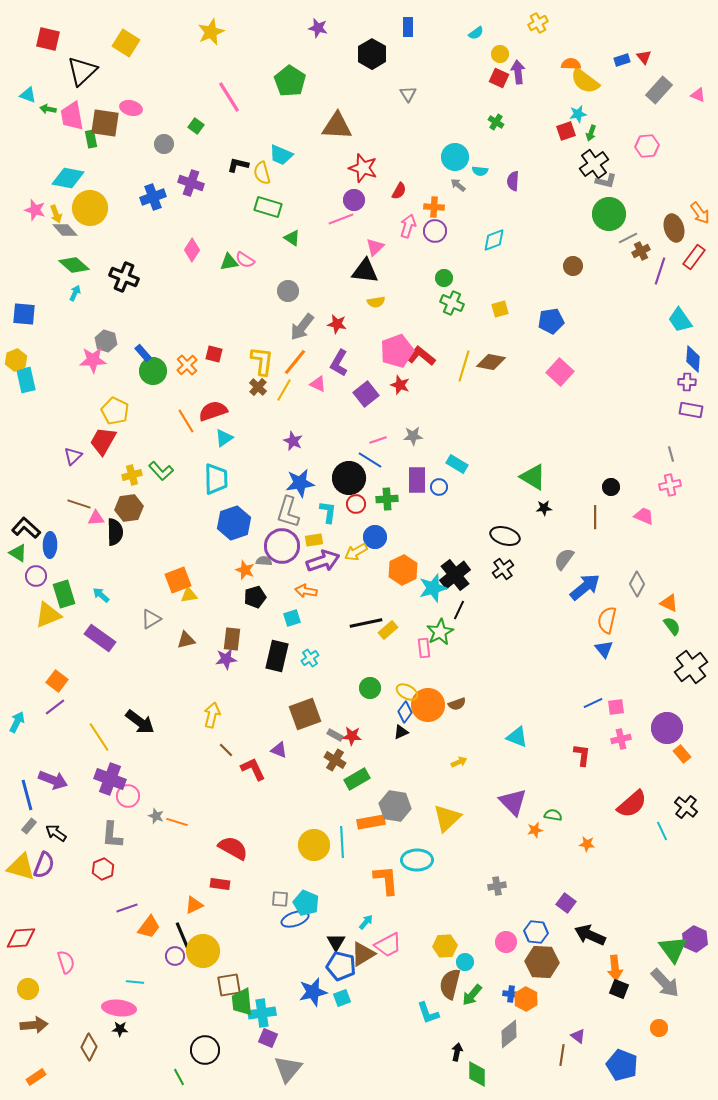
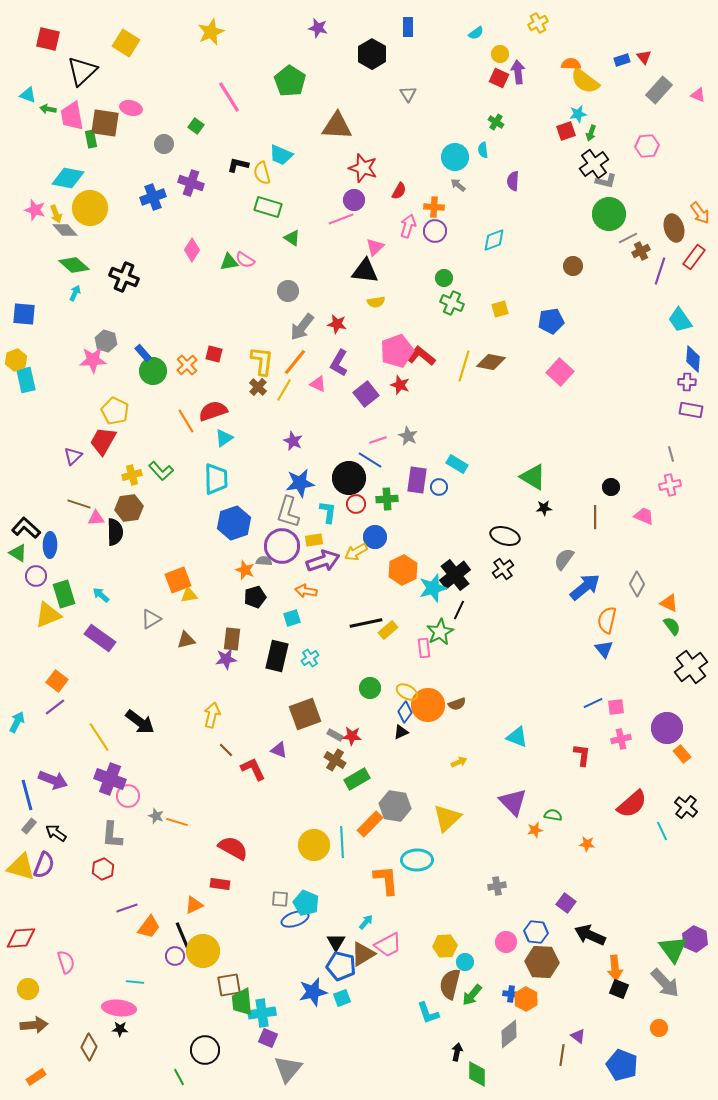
cyan semicircle at (480, 171): moved 3 px right, 21 px up; rotated 77 degrees clockwise
gray star at (413, 436): moved 5 px left; rotated 30 degrees clockwise
purple rectangle at (417, 480): rotated 8 degrees clockwise
orange rectangle at (371, 822): moved 1 px left, 2 px down; rotated 36 degrees counterclockwise
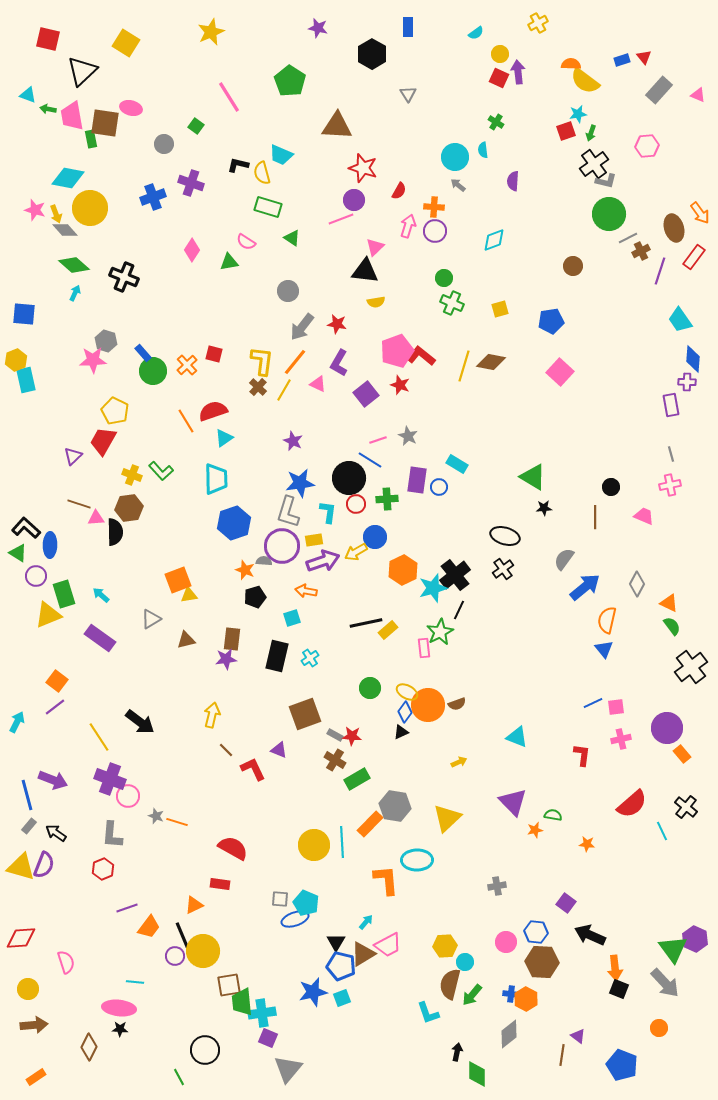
pink semicircle at (245, 260): moved 1 px right, 18 px up
purple rectangle at (691, 410): moved 20 px left, 5 px up; rotated 70 degrees clockwise
yellow cross at (132, 475): rotated 36 degrees clockwise
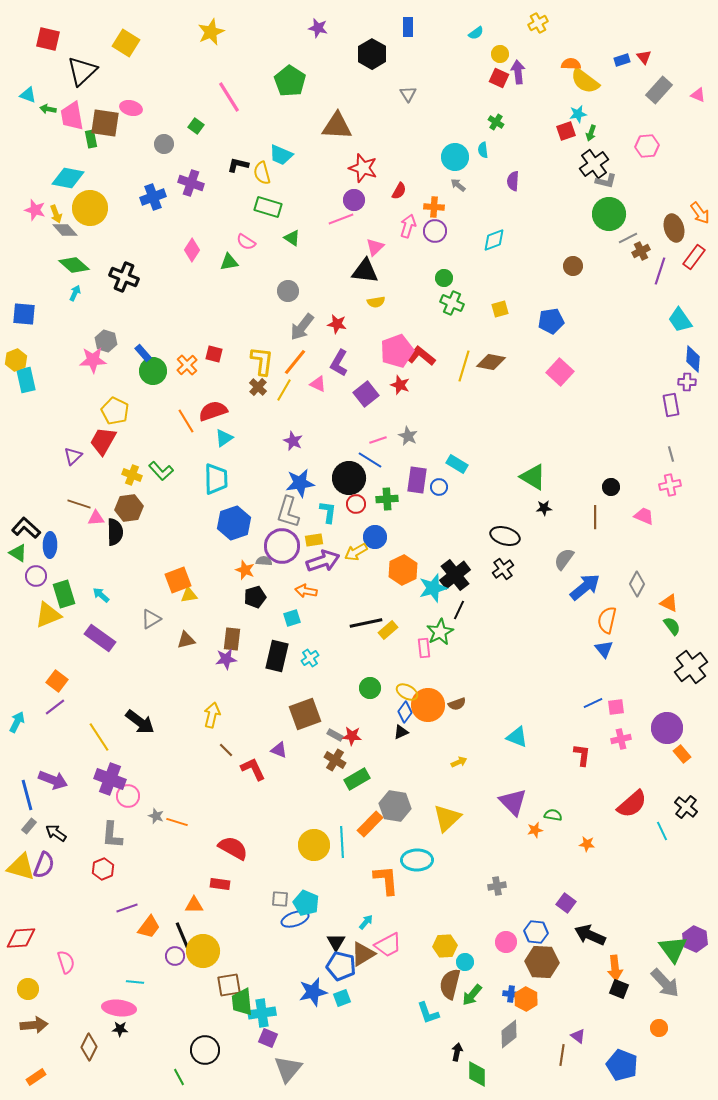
orange triangle at (194, 905): rotated 24 degrees clockwise
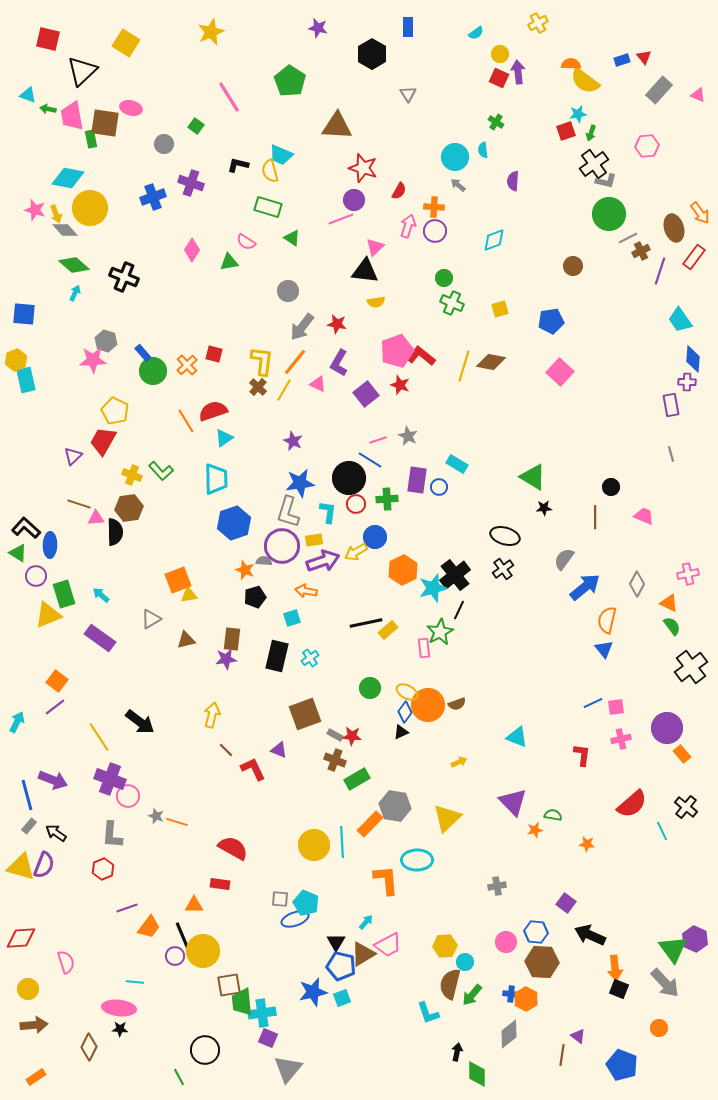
yellow semicircle at (262, 173): moved 8 px right, 2 px up
pink cross at (670, 485): moved 18 px right, 89 px down
brown cross at (335, 760): rotated 10 degrees counterclockwise
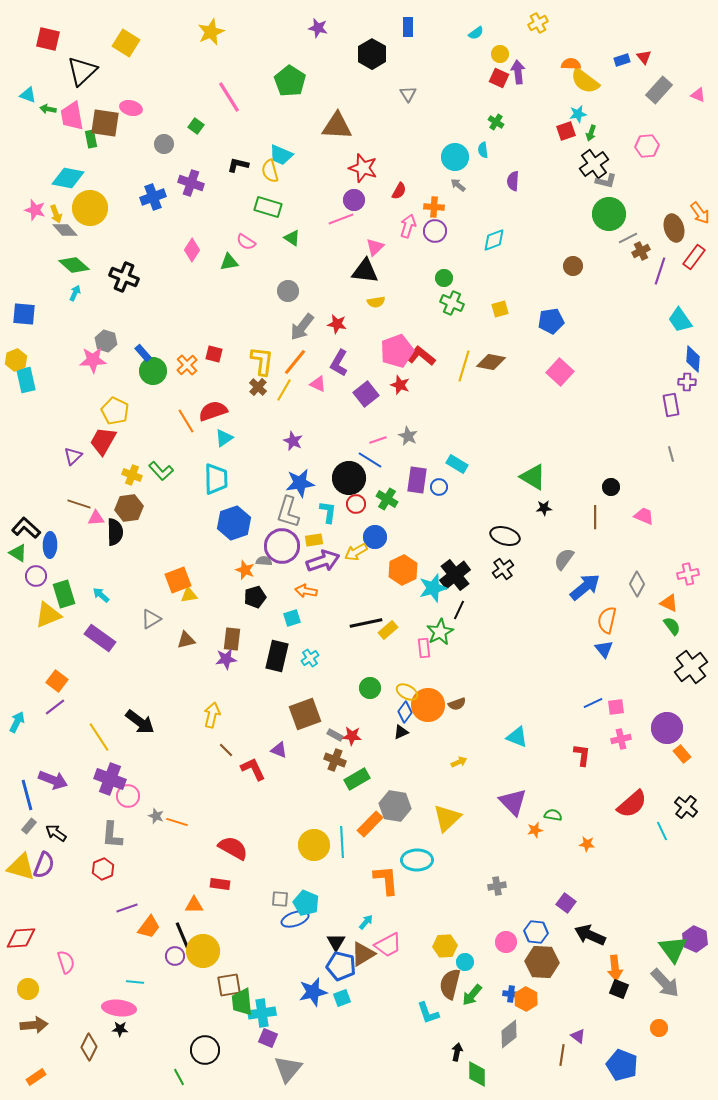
green cross at (387, 499): rotated 35 degrees clockwise
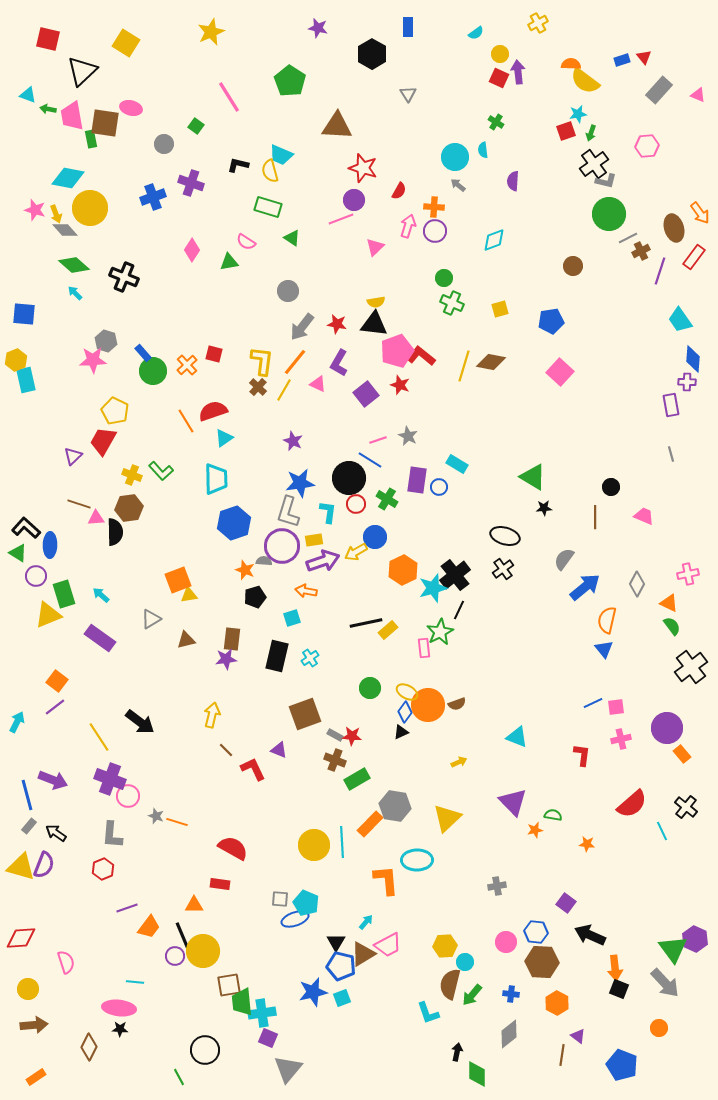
black triangle at (365, 271): moved 9 px right, 53 px down
cyan arrow at (75, 293): rotated 70 degrees counterclockwise
orange hexagon at (526, 999): moved 31 px right, 4 px down
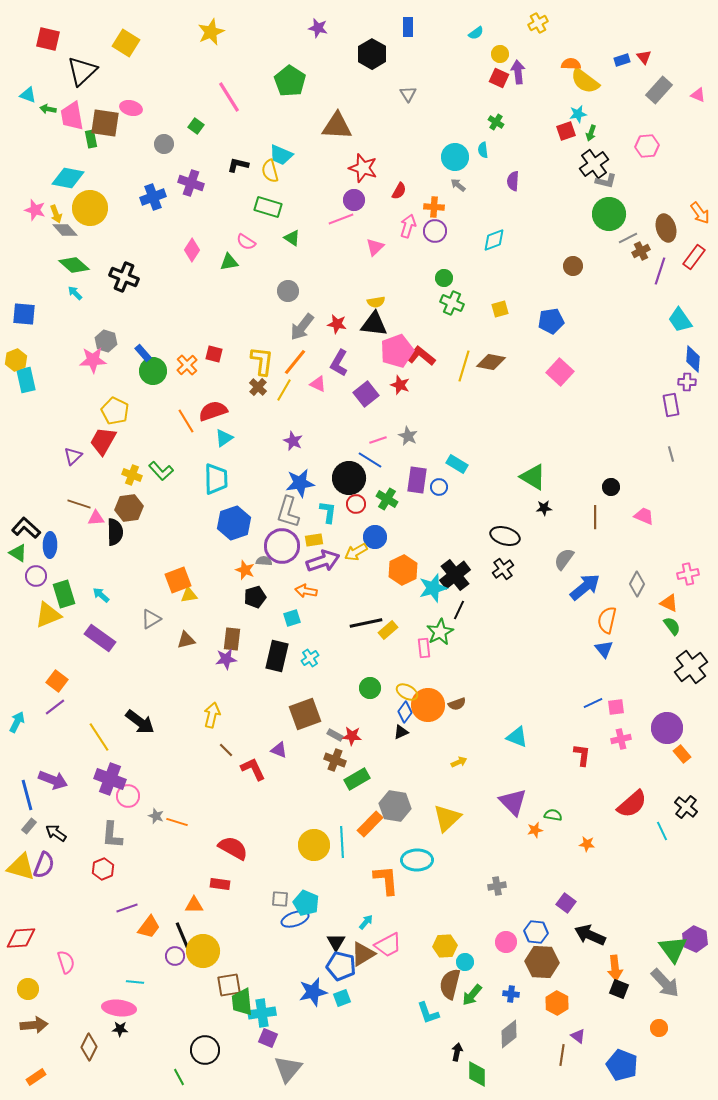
brown ellipse at (674, 228): moved 8 px left
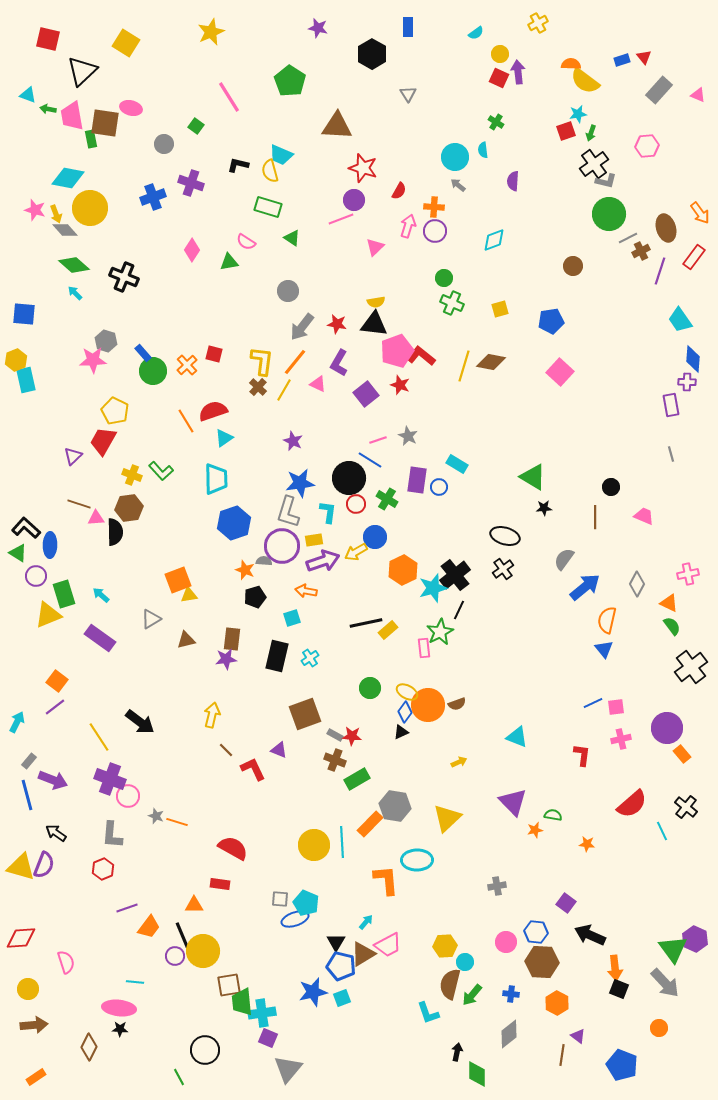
gray rectangle at (29, 826): moved 65 px up
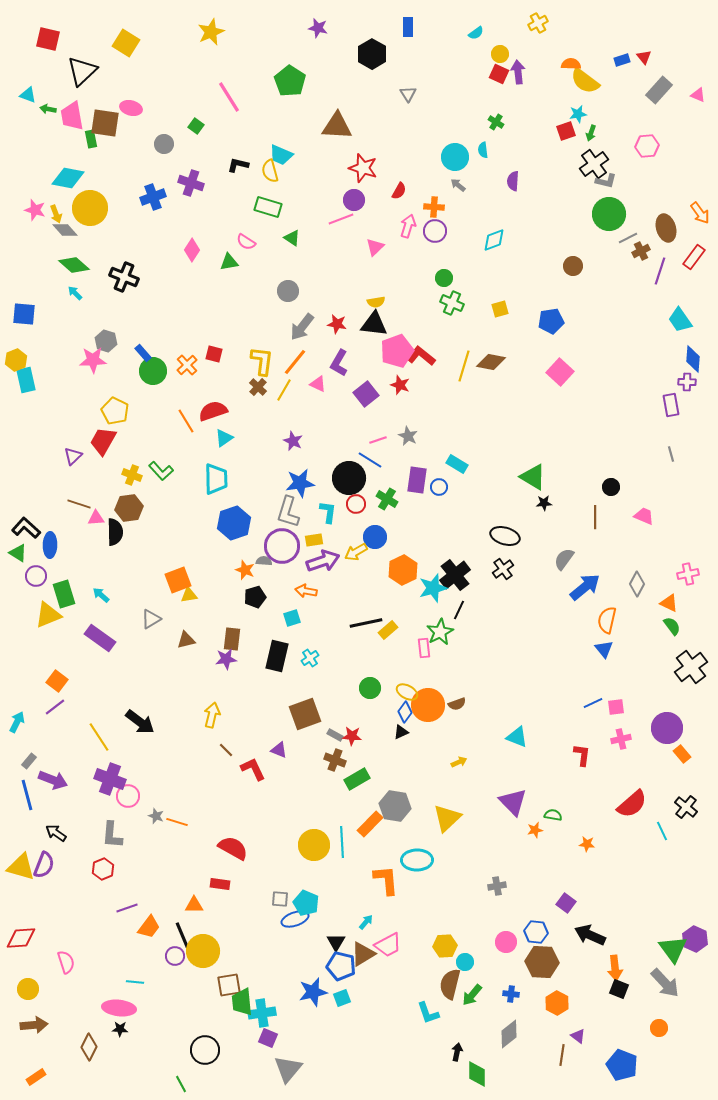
red square at (499, 78): moved 4 px up
black star at (544, 508): moved 5 px up
green line at (179, 1077): moved 2 px right, 7 px down
